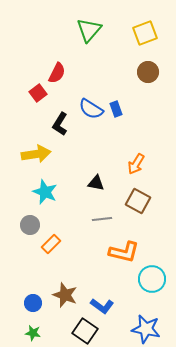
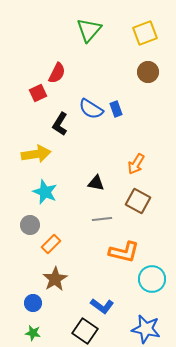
red square: rotated 12 degrees clockwise
brown star: moved 10 px left, 16 px up; rotated 20 degrees clockwise
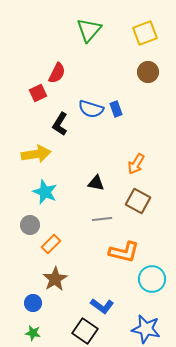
blue semicircle: rotated 15 degrees counterclockwise
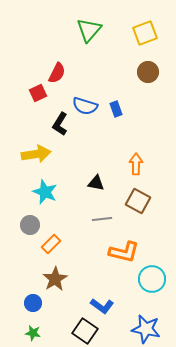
blue semicircle: moved 6 px left, 3 px up
orange arrow: rotated 150 degrees clockwise
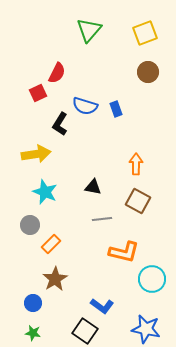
black triangle: moved 3 px left, 4 px down
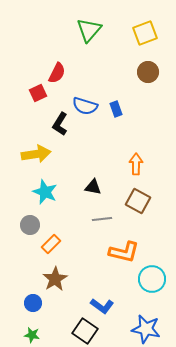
green star: moved 1 px left, 2 px down
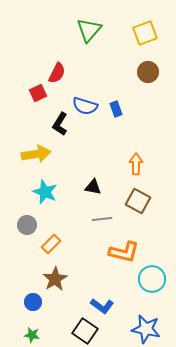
gray circle: moved 3 px left
blue circle: moved 1 px up
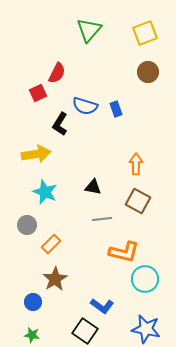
cyan circle: moved 7 px left
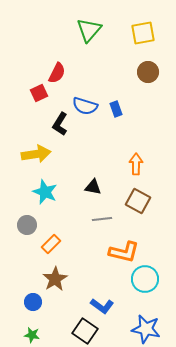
yellow square: moved 2 px left; rotated 10 degrees clockwise
red square: moved 1 px right
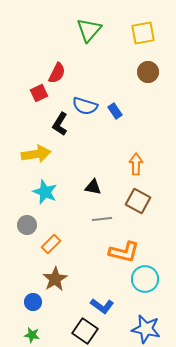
blue rectangle: moved 1 px left, 2 px down; rotated 14 degrees counterclockwise
